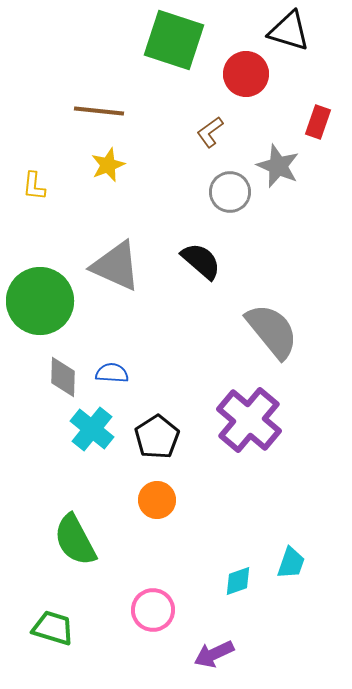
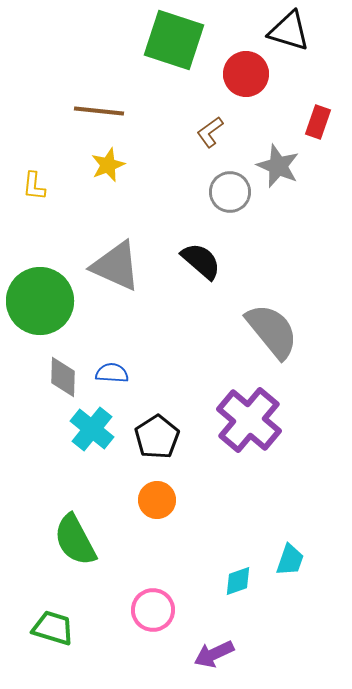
cyan trapezoid: moved 1 px left, 3 px up
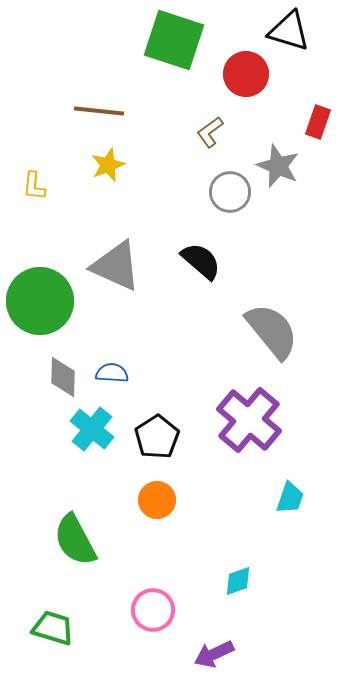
cyan trapezoid: moved 62 px up
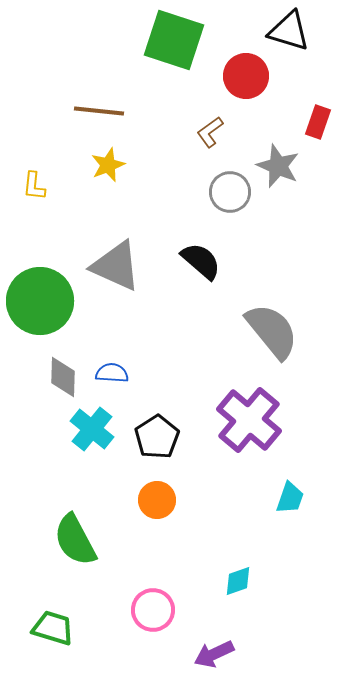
red circle: moved 2 px down
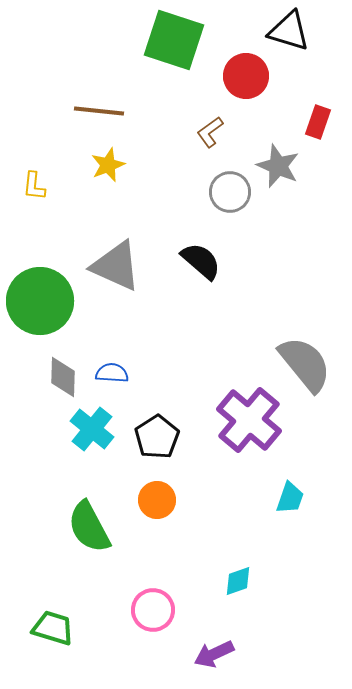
gray semicircle: moved 33 px right, 33 px down
green semicircle: moved 14 px right, 13 px up
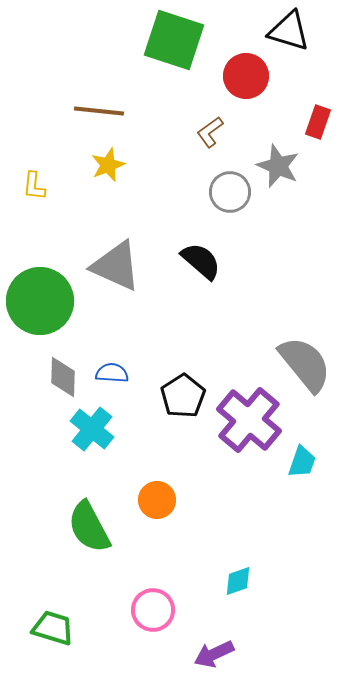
black pentagon: moved 26 px right, 41 px up
cyan trapezoid: moved 12 px right, 36 px up
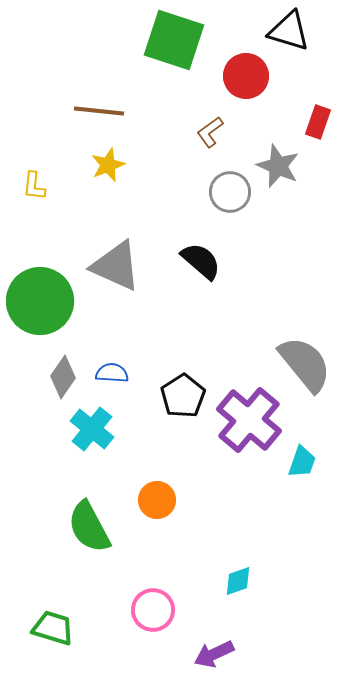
gray diamond: rotated 33 degrees clockwise
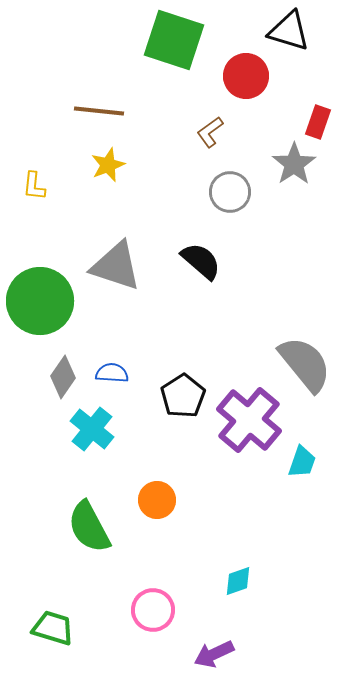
gray star: moved 16 px right, 2 px up; rotated 15 degrees clockwise
gray triangle: rotated 6 degrees counterclockwise
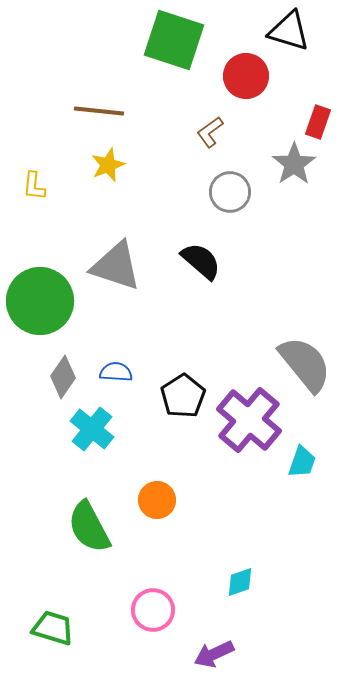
blue semicircle: moved 4 px right, 1 px up
cyan diamond: moved 2 px right, 1 px down
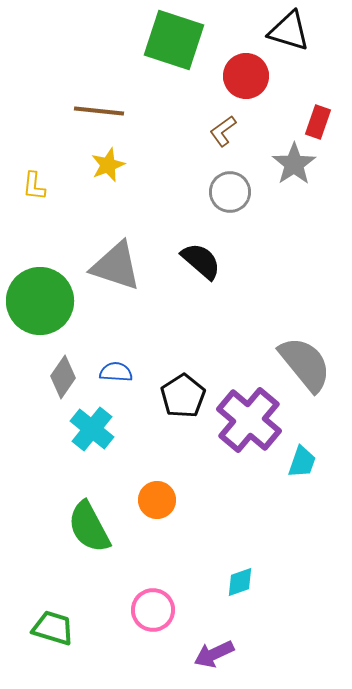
brown L-shape: moved 13 px right, 1 px up
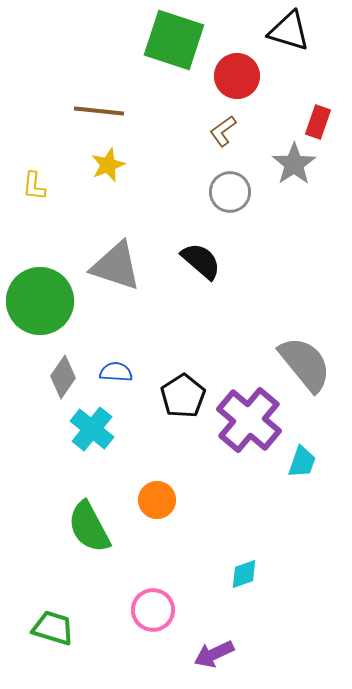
red circle: moved 9 px left
cyan diamond: moved 4 px right, 8 px up
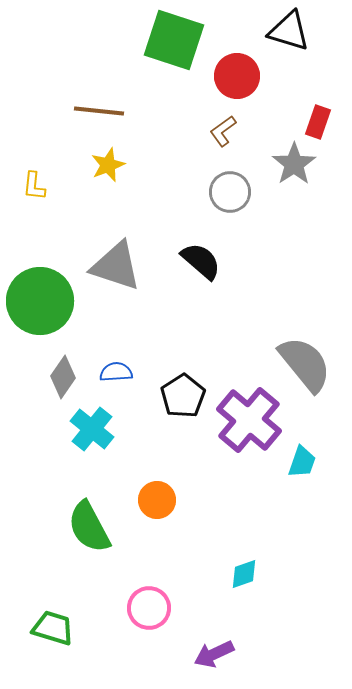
blue semicircle: rotated 8 degrees counterclockwise
pink circle: moved 4 px left, 2 px up
